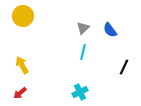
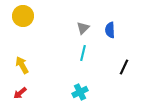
blue semicircle: rotated 35 degrees clockwise
cyan line: moved 1 px down
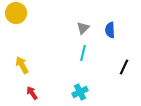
yellow circle: moved 7 px left, 3 px up
red arrow: moved 12 px right; rotated 96 degrees clockwise
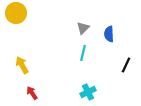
blue semicircle: moved 1 px left, 4 px down
black line: moved 2 px right, 2 px up
cyan cross: moved 8 px right
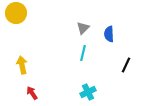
yellow arrow: rotated 18 degrees clockwise
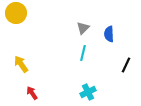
yellow arrow: moved 1 px left, 1 px up; rotated 24 degrees counterclockwise
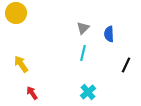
cyan cross: rotated 14 degrees counterclockwise
